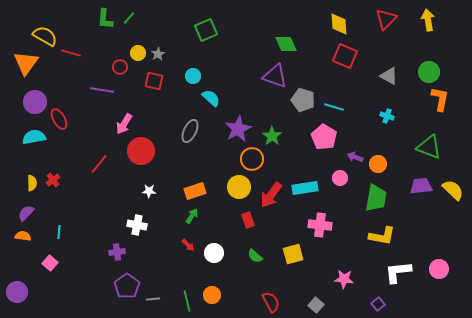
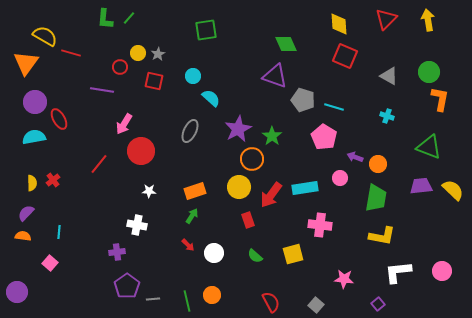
green square at (206, 30): rotated 15 degrees clockwise
pink circle at (439, 269): moved 3 px right, 2 px down
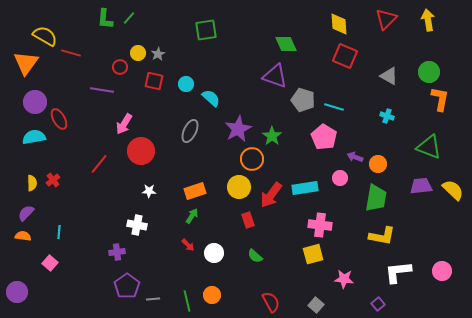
cyan circle at (193, 76): moved 7 px left, 8 px down
yellow square at (293, 254): moved 20 px right
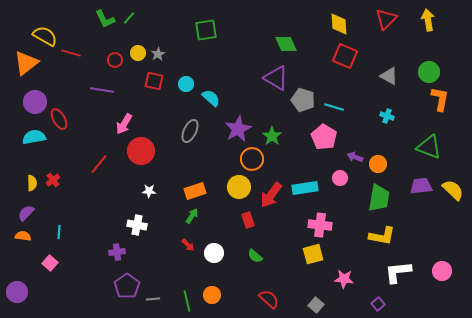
green L-shape at (105, 19): rotated 30 degrees counterclockwise
orange triangle at (26, 63): rotated 16 degrees clockwise
red circle at (120, 67): moved 5 px left, 7 px up
purple triangle at (275, 76): moved 1 px right, 2 px down; rotated 12 degrees clockwise
green trapezoid at (376, 198): moved 3 px right
red semicircle at (271, 302): moved 2 px left, 3 px up; rotated 20 degrees counterclockwise
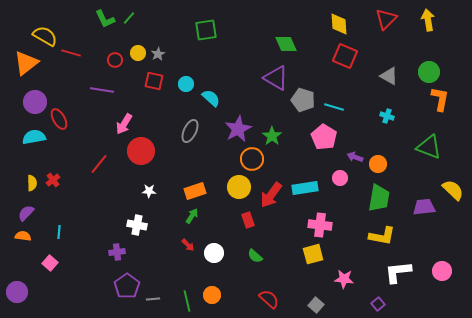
purple trapezoid at (421, 186): moved 3 px right, 21 px down
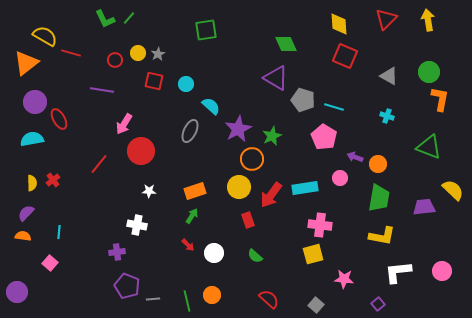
cyan semicircle at (211, 98): moved 8 px down
green star at (272, 136): rotated 12 degrees clockwise
cyan semicircle at (34, 137): moved 2 px left, 2 px down
purple pentagon at (127, 286): rotated 15 degrees counterclockwise
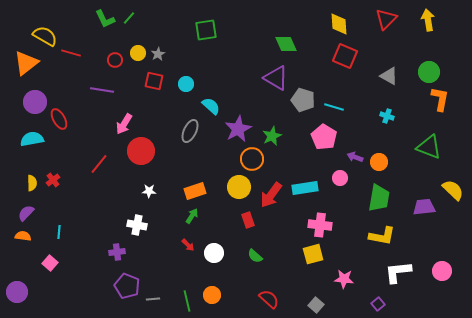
orange circle at (378, 164): moved 1 px right, 2 px up
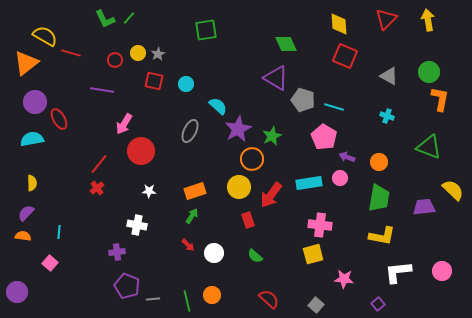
cyan semicircle at (211, 106): moved 7 px right
purple arrow at (355, 157): moved 8 px left
red cross at (53, 180): moved 44 px right, 8 px down
cyan rectangle at (305, 188): moved 4 px right, 5 px up
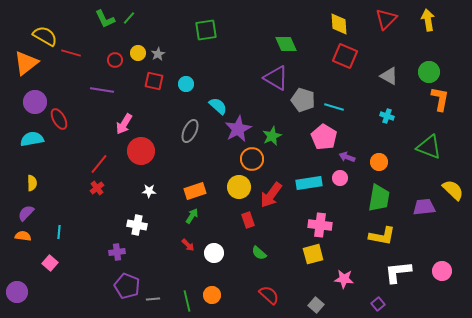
green semicircle at (255, 256): moved 4 px right, 3 px up
red semicircle at (269, 299): moved 4 px up
